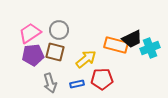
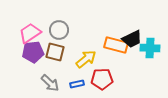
cyan cross: rotated 24 degrees clockwise
purple pentagon: moved 3 px up
gray arrow: rotated 30 degrees counterclockwise
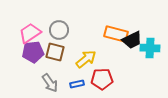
black trapezoid: moved 1 px down
orange rectangle: moved 11 px up
gray arrow: rotated 12 degrees clockwise
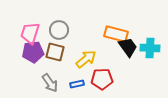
pink trapezoid: rotated 40 degrees counterclockwise
black trapezoid: moved 4 px left, 7 px down; rotated 100 degrees counterclockwise
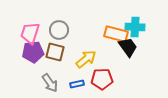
cyan cross: moved 15 px left, 21 px up
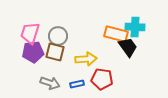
gray circle: moved 1 px left, 6 px down
yellow arrow: rotated 35 degrees clockwise
red pentagon: rotated 10 degrees clockwise
gray arrow: rotated 36 degrees counterclockwise
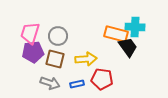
brown square: moved 7 px down
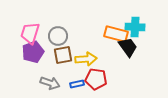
purple pentagon: rotated 15 degrees counterclockwise
brown square: moved 8 px right, 4 px up; rotated 24 degrees counterclockwise
red pentagon: moved 6 px left
